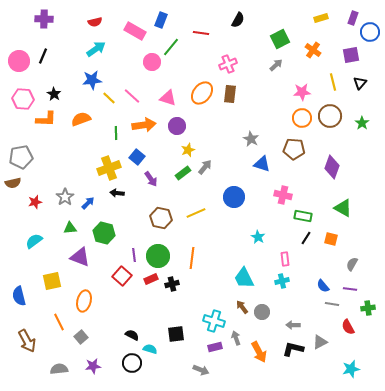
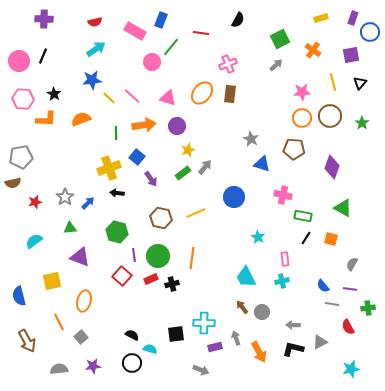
green hexagon at (104, 233): moved 13 px right, 1 px up
cyan trapezoid at (244, 278): moved 2 px right, 1 px up
cyan cross at (214, 321): moved 10 px left, 2 px down; rotated 15 degrees counterclockwise
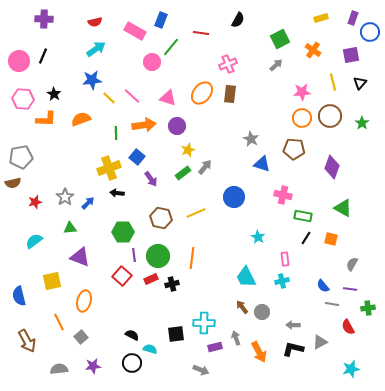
green hexagon at (117, 232): moved 6 px right; rotated 15 degrees counterclockwise
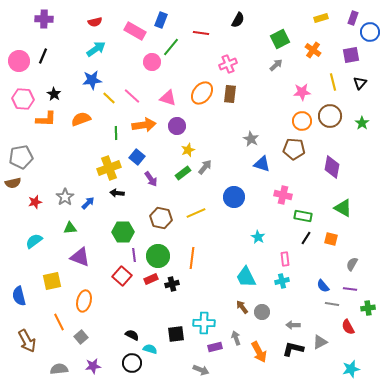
orange circle at (302, 118): moved 3 px down
purple diamond at (332, 167): rotated 10 degrees counterclockwise
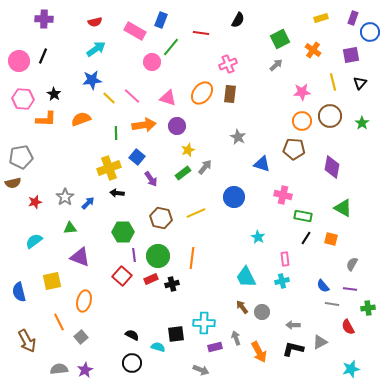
gray star at (251, 139): moved 13 px left, 2 px up
blue semicircle at (19, 296): moved 4 px up
cyan semicircle at (150, 349): moved 8 px right, 2 px up
purple star at (93, 366): moved 8 px left, 4 px down; rotated 21 degrees counterclockwise
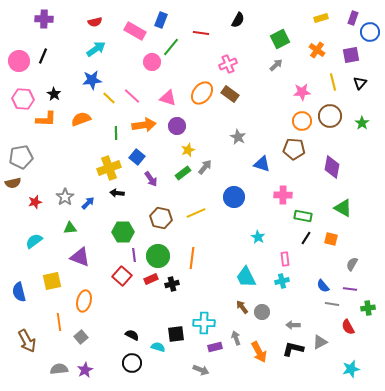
orange cross at (313, 50): moved 4 px right
brown rectangle at (230, 94): rotated 60 degrees counterclockwise
pink cross at (283, 195): rotated 12 degrees counterclockwise
orange line at (59, 322): rotated 18 degrees clockwise
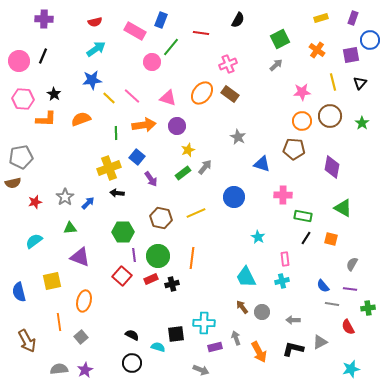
blue circle at (370, 32): moved 8 px down
gray arrow at (293, 325): moved 5 px up
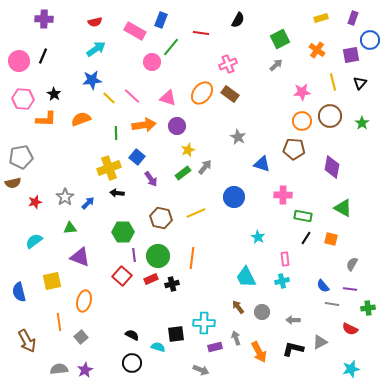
brown arrow at (242, 307): moved 4 px left
red semicircle at (348, 327): moved 2 px right, 2 px down; rotated 35 degrees counterclockwise
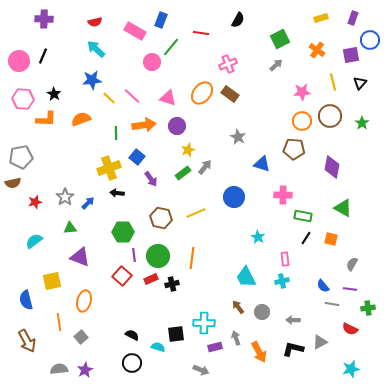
cyan arrow at (96, 49): rotated 102 degrees counterclockwise
blue semicircle at (19, 292): moved 7 px right, 8 px down
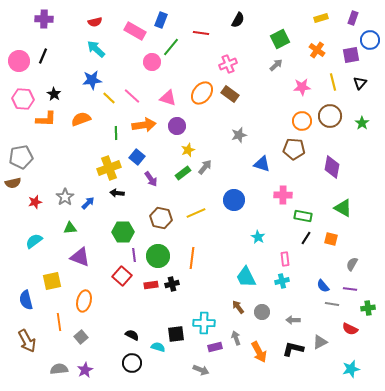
pink star at (302, 92): moved 5 px up
gray star at (238, 137): moved 1 px right, 2 px up; rotated 28 degrees clockwise
blue circle at (234, 197): moved 3 px down
red rectangle at (151, 279): moved 6 px down; rotated 16 degrees clockwise
